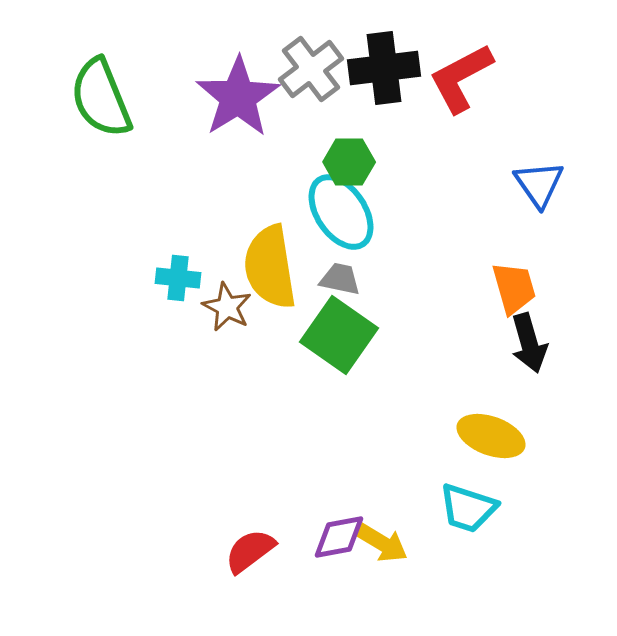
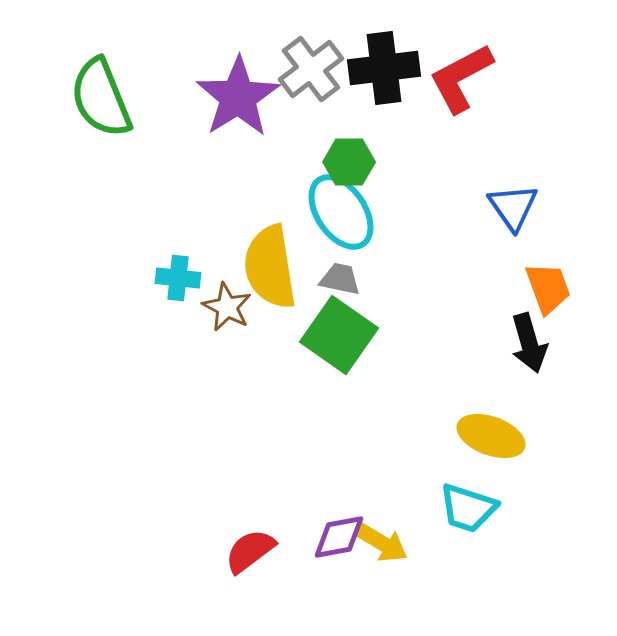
blue triangle: moved 26 px left, 23 px down
orange trapezoid: moved 34 px right; rotated 4 degrees counterclockwise
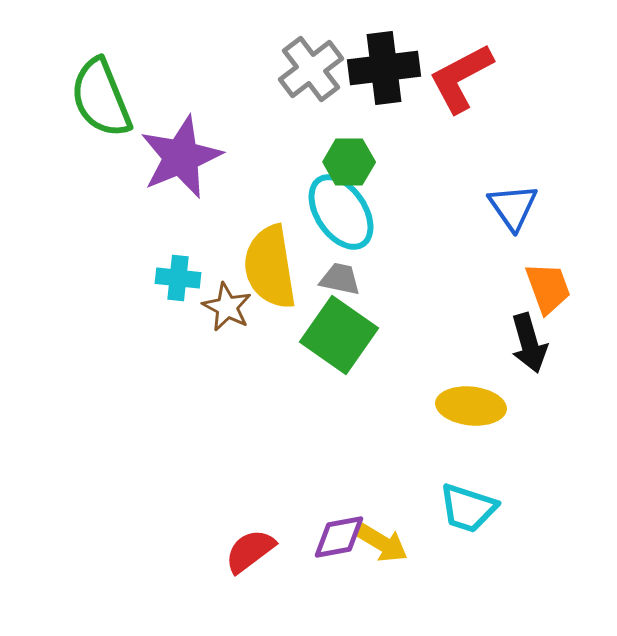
purple star: moved 57 px left, 60 px down; rotated 10 degrees clockwise
yellow ellipse: moved 20 px left, 30 px up; rotated 14 degrees counterclockwise
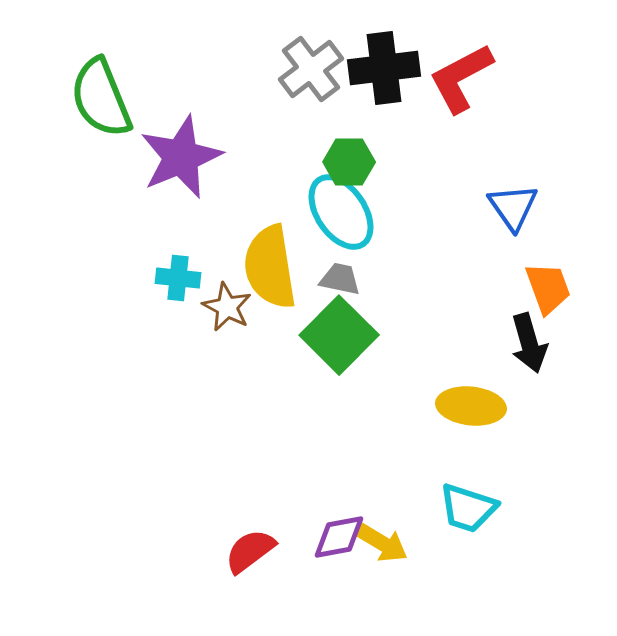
green square: rotated 10 degrees clockwise
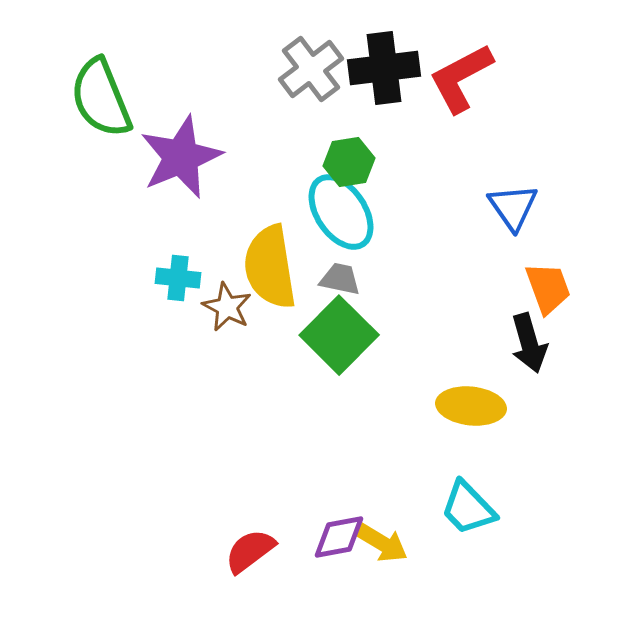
green hexagon: rotated 9 degrees counterclockwise
cyan trapezoid: rotated 28 degrees clockwise
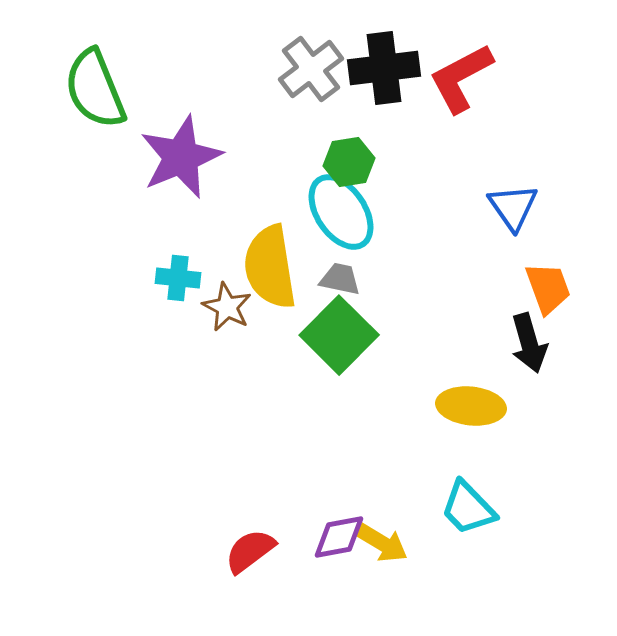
green semicircle: moved 6 px left, 9 px up
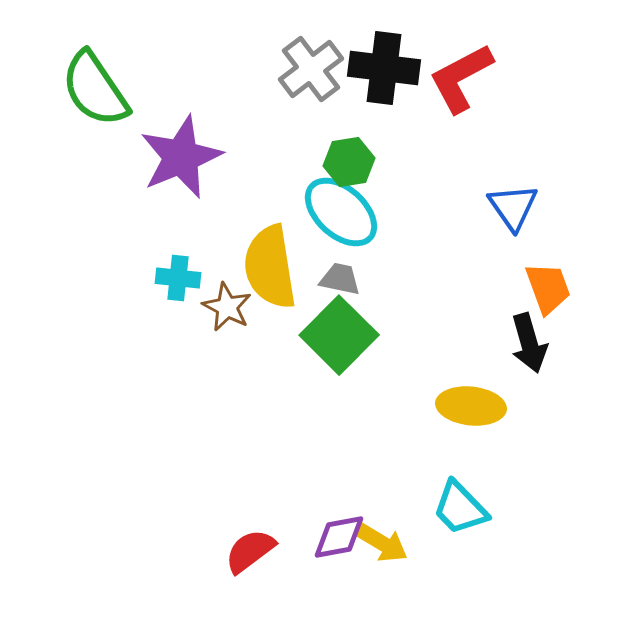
black cross: rotated 14 degrees clockwise
green semicircle: rotated 12 degrees counterclockwise
cyan ellipse: rotated 14 degrees counterclockwise
cyan trapezoid: moved 8 px left
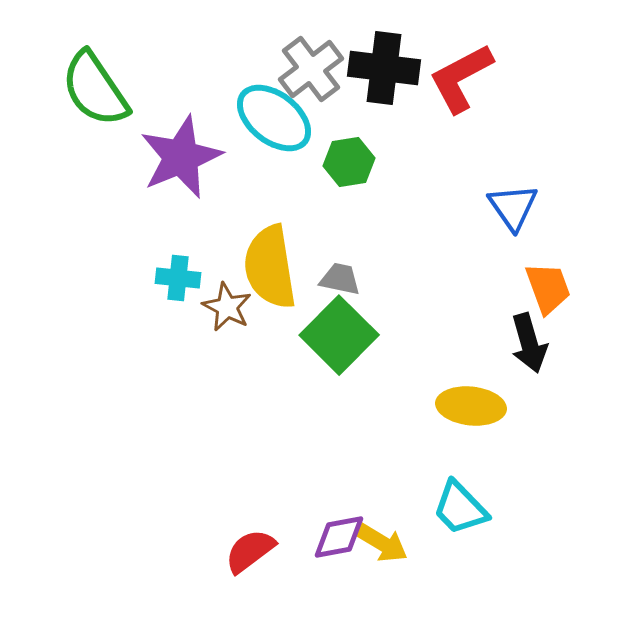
cyan ellipse: moved 67 px left, 94 px up; rotated 4 degrees counterclockwise
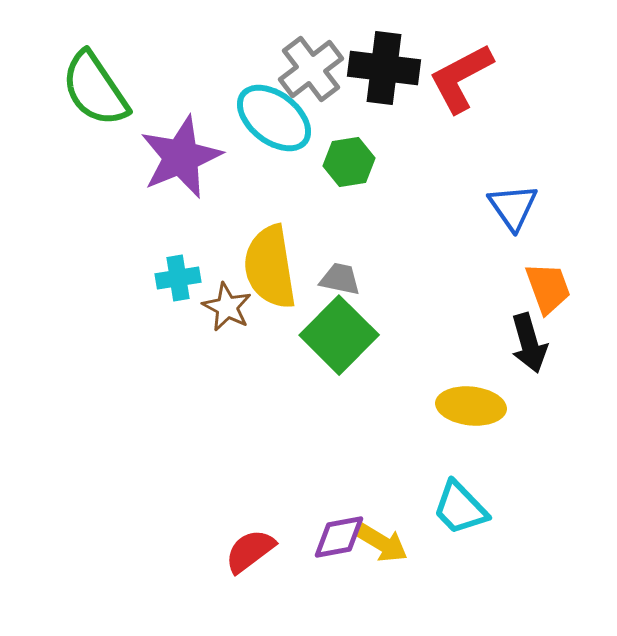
cyan cross: rotated 15 degrees counterclockwise
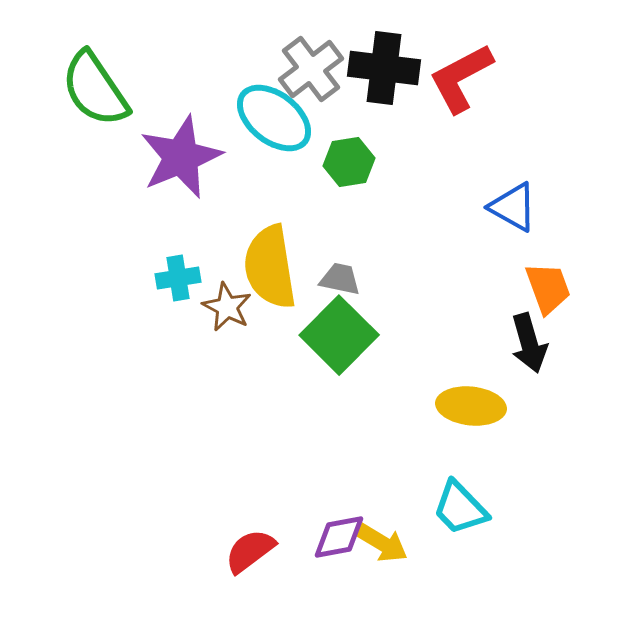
blue triangle: rotated 26 degrees counterclockwise
